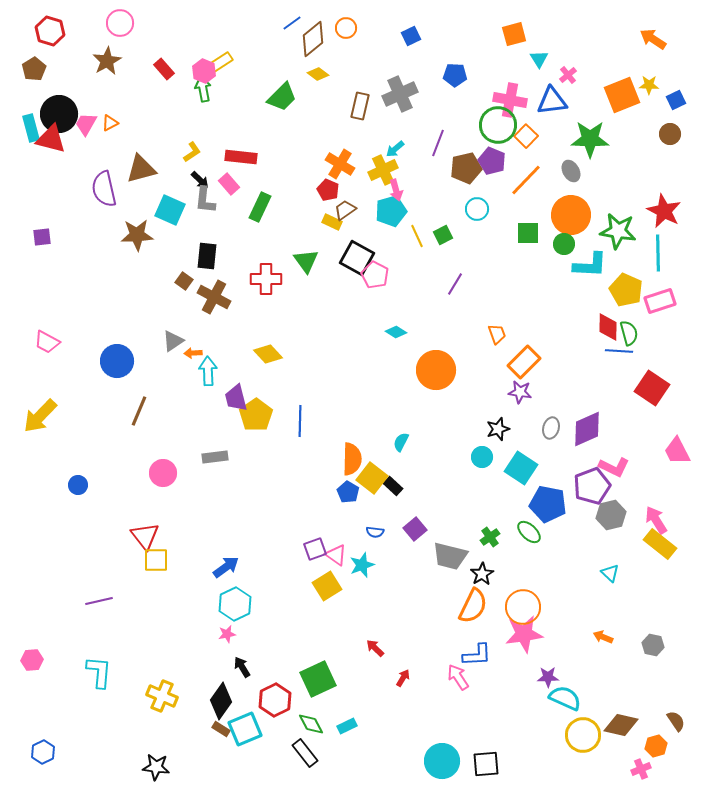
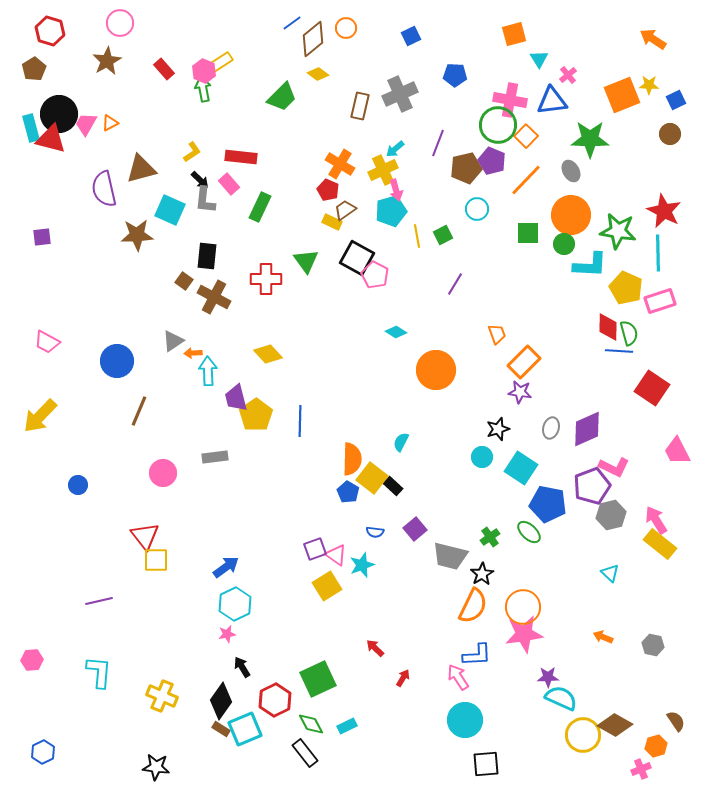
yellow line at (417, 236): rotated 15 degrees clockwise
yellow pentagon at (626, 290): moved 2 px up
cyan semicircle at (565, 698): moved 4 px left
brown diamond at (621, 725): moved 6 px left; rotated 16 degrees clockwise
cyan circle at (442, 761): moved 23 px right, 41 px up
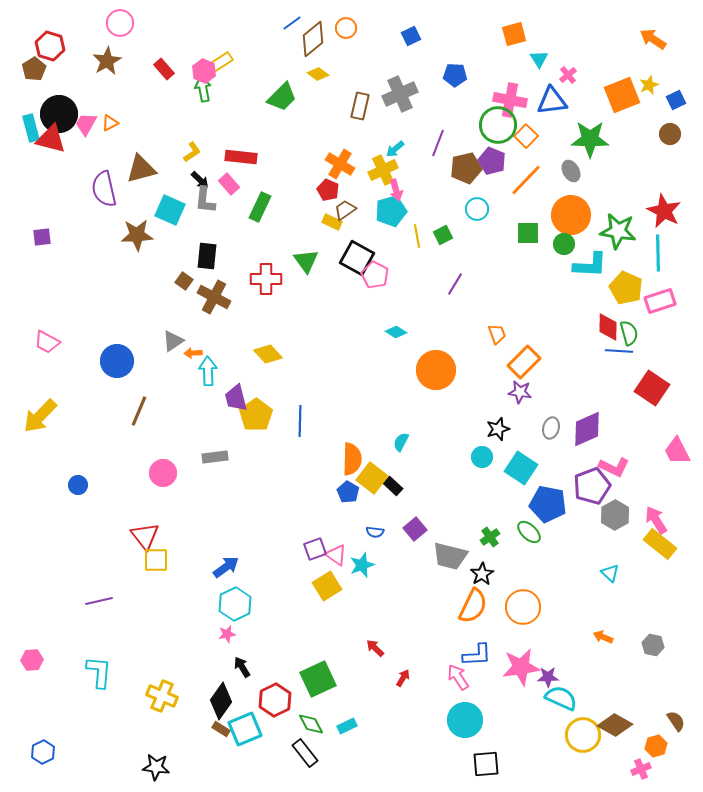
red hexagon at (50, 31): moved 15 px down
yellow star at (649, 85): rotated 24 degrees counterclockwise
gray hexagon at (611, 515): moved 4 px right; rotated 16 degrees counterclockwise
pink star at (524, 634): moved 3 px left, 33 px down
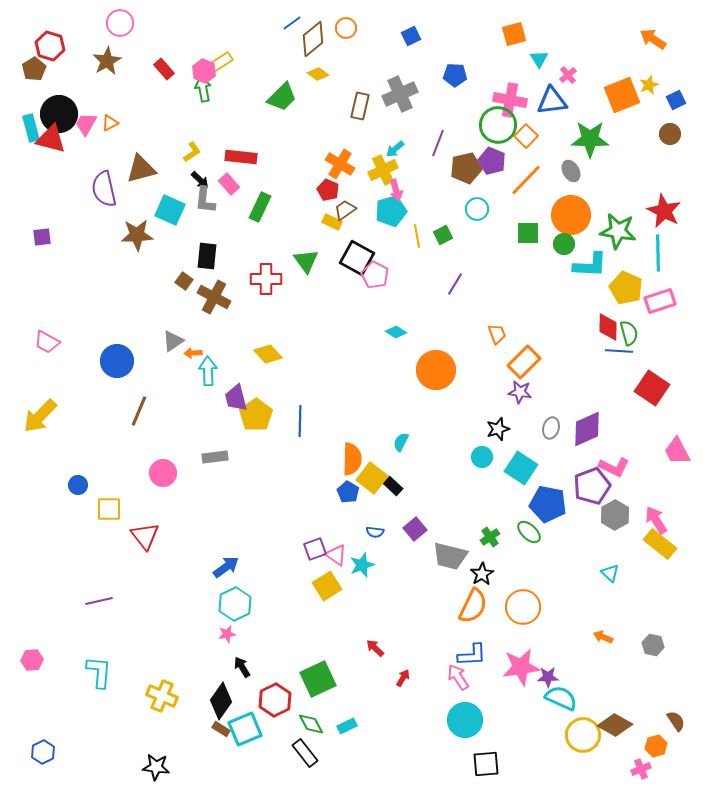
yellow square at (156, 560): moved 47 px left, 51 px up
blue L-shape at (477, 655): moved 5 px left
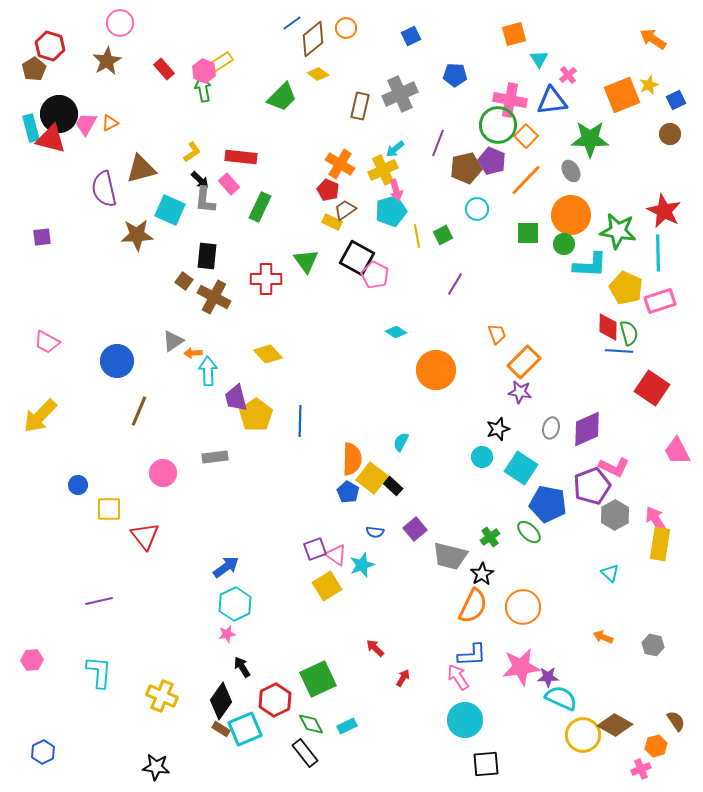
yellow rectangle at (660, 544): rotated 60 degrees clockwise
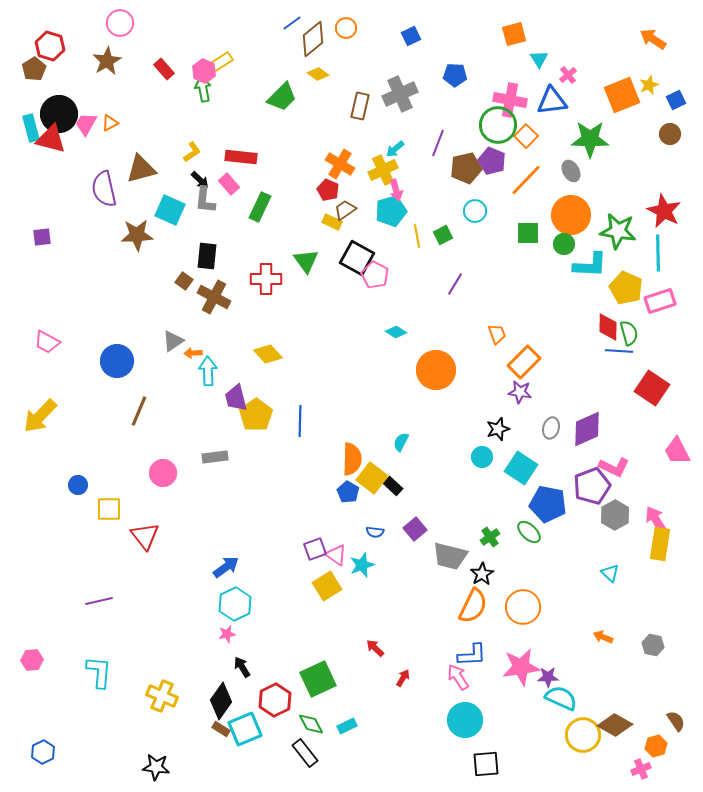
cyan circle at (477, 209): moved 2 px left, 2 px down
